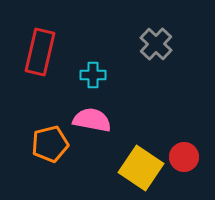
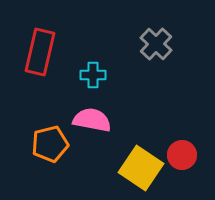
red circle: moved 2 px left, 2 px up
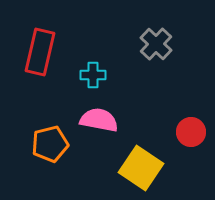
pink semicircle: moved 7 px right
red circle: moved 9 px right, 23 px up
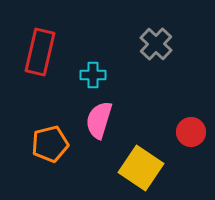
pink semicircle: rotated 84 degrees counterclockwise
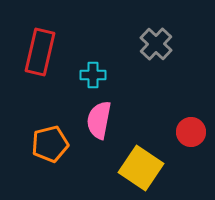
pink semicircle: rotated 6 degrees counterclockwise
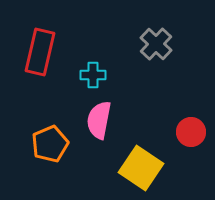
orange pentagon: rotated 9 degrees counterclockwise
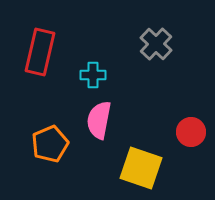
yellow square: rotated 15 degrees counterclockwise
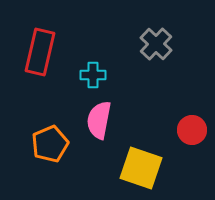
red circle: moved 1 px right, 2 px up
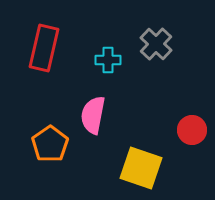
red rectangle: moved 4 px right, 4 px up
cyan cross: moved 15 px right, 15 px up
pink semicircle: moved 6 px left, 5 px up
orange pentagon: rotated 12 degrees counterclockwise
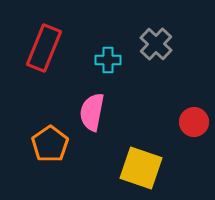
red rectangle: rotated 9 degrees clockwise
pink semicircle: moved 1 px left, 3 px up
red circle: moved 2 px right, 8 px up
